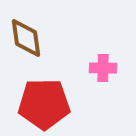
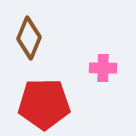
brown diamond: moved 3 px right; rotated 30 degrees clockwise
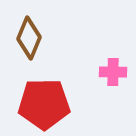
pink cross: moved 10 px right, 4 px down
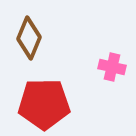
pink cross: moved 1 px left, 5 px up; rotated 12 degrees clockwise
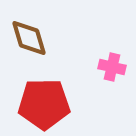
brown diamond: rotated 39 degrees counterclockwise
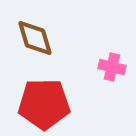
brown diamond: moved 6 px right
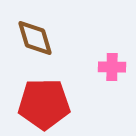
pink cross: rotated 12 degrees counterclockwise
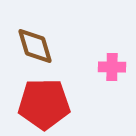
brown diamond: moved 8 px down
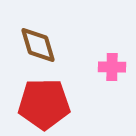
brown diamond: moved 3 px right, 1 px up
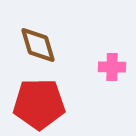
red pentagon: moved 5 px left
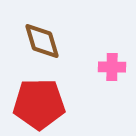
brown diamond: moved 4 px right, 4 px up
